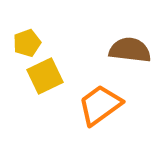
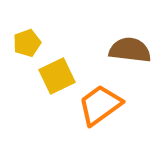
yellow square: moved 12 px right
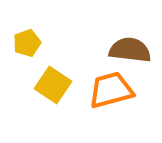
yellow square: moved 4 px left, 9 px down; rotated 30 degrees counterclockwise
orange trapezoid: moved 11 px right, 15 px up; rotated 21 degrees clockwise
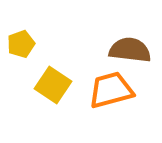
yellow pentagon: moved 6 px left, 1 px down
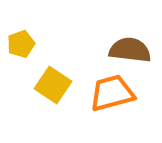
orange trapezoid: moved 1 px right, 3 px down
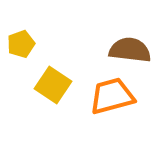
orange trapezoid: moved 3 px down
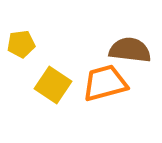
yellow pentagon: rotated 12 degrees clockwise
orange trapezoid: moved 7 px left, 13 px up
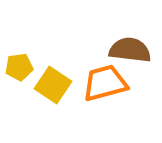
yellow pentagon: moved 2 px left, 23 px down
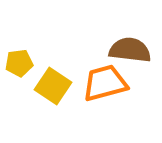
yellow pentagon: moved 4 px up
yellow square: moved 1 px down
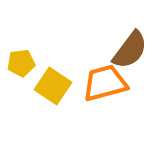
brown semicircle: rotated 120 degrees clockwise
yellow pentagon: moved 2 px right
